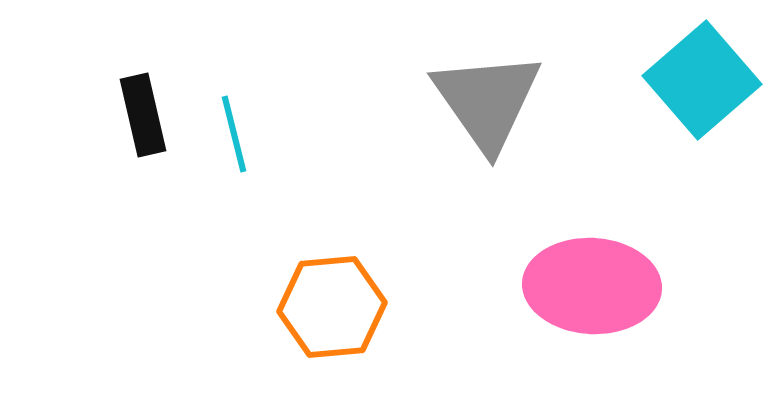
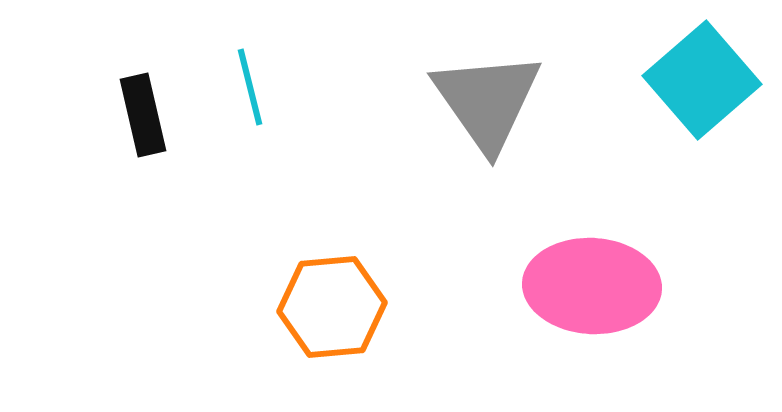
cyan line: moved 16 px right, 47 px up
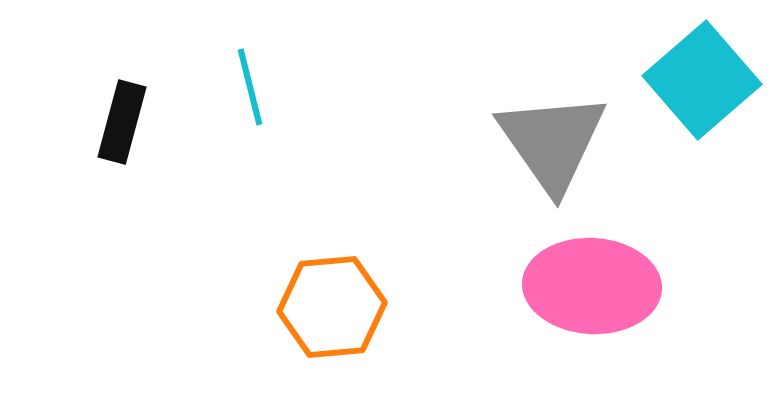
gray triangle: moved 65 px right, 41 px down
black rectangle: moved 21 px left, 7 px down; rotated 28 degrees clockwise
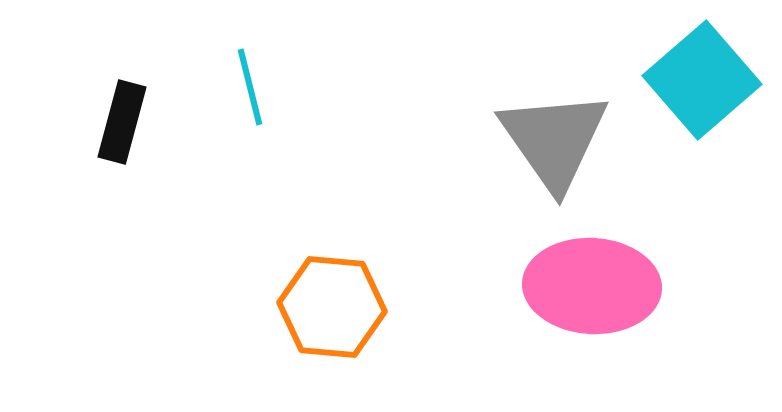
gray triangle: moved 2 px right, 2 px up
orange hexagon: rotated 10 degrees clockwise
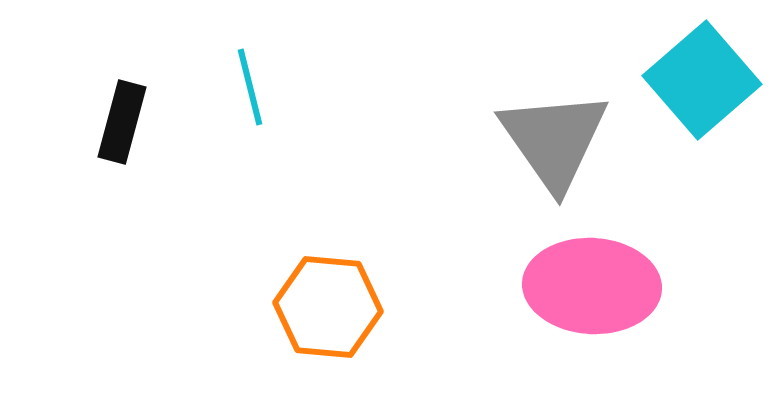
orange hexagon: moved 4 px left
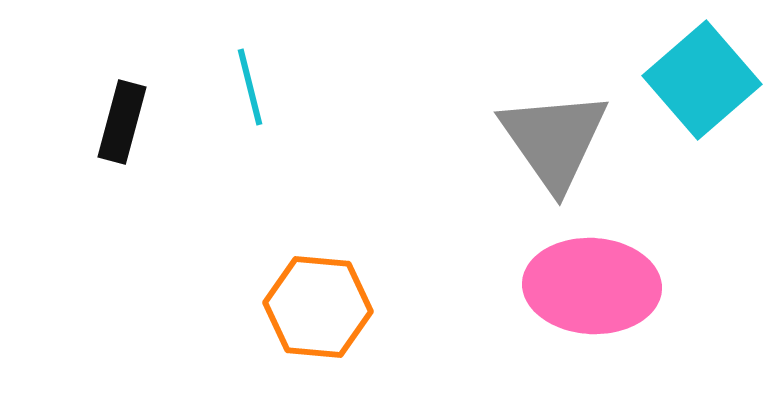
orange hexagon: moved 10 px left
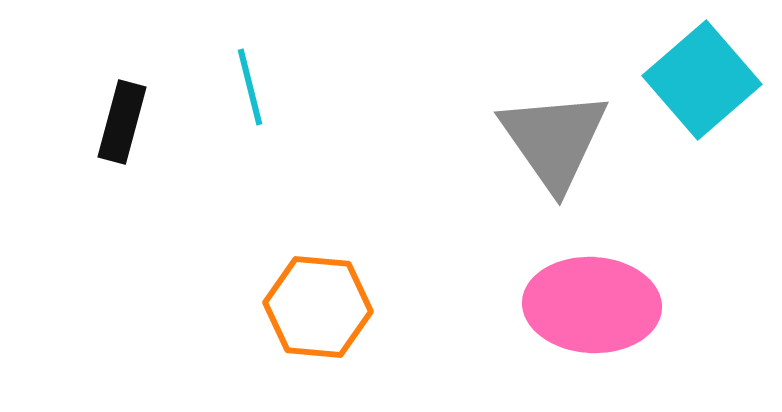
pink ellipse: moved 19 px down
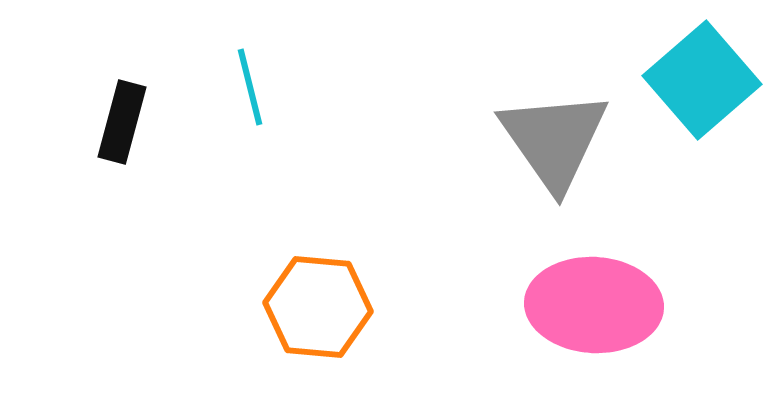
pink ellipse: moved 2 px right
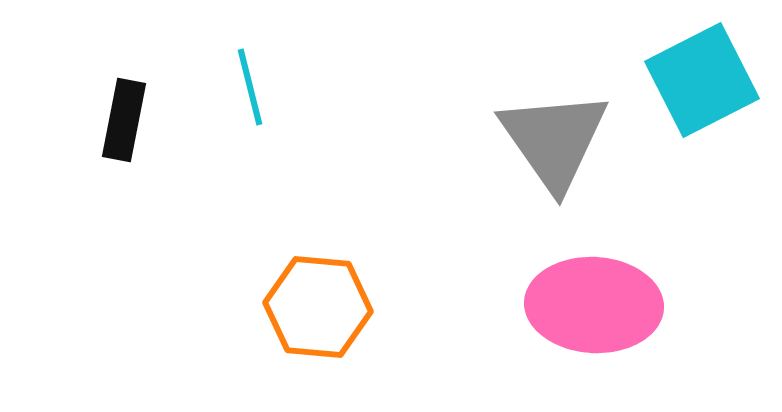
cyan square: rotated 14 degrees clockwise
black rectangle: moved 2 px right, 2 px up; rotated 4 degrees counterclockwise
